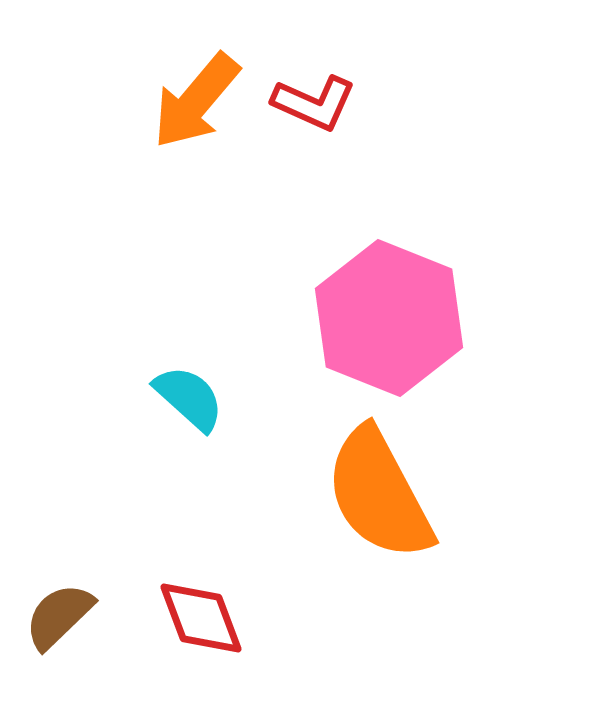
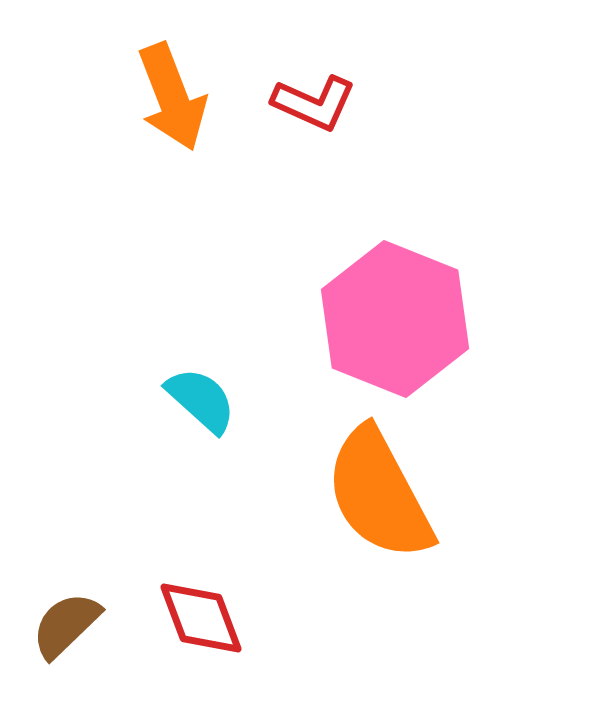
orange arrow: moved 24 px left, 4 px up; rotated 61 degrees counterclockwise
pink hexagon: moved 6 px right, 1 px down
cyan semicircle: moved 12 px right, 2 px down
brown semicircle: moved 7 px right, 9 px down
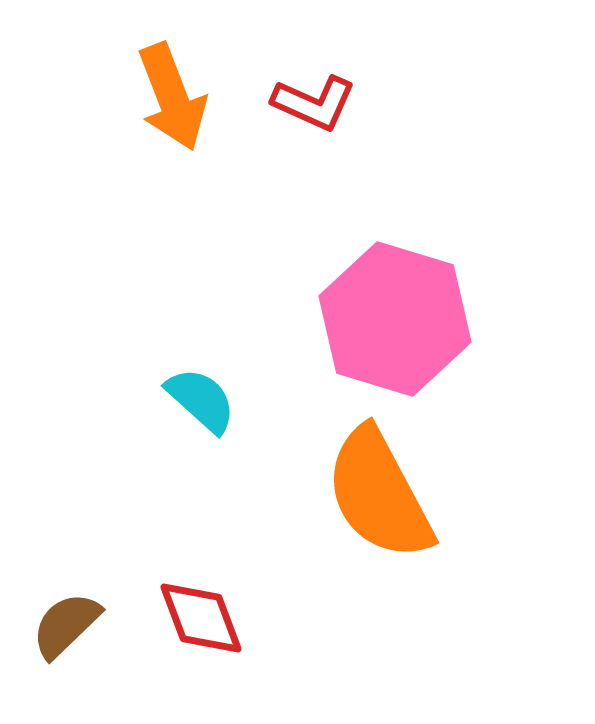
pink hexagon: rotated 5 degrees counterclockwise
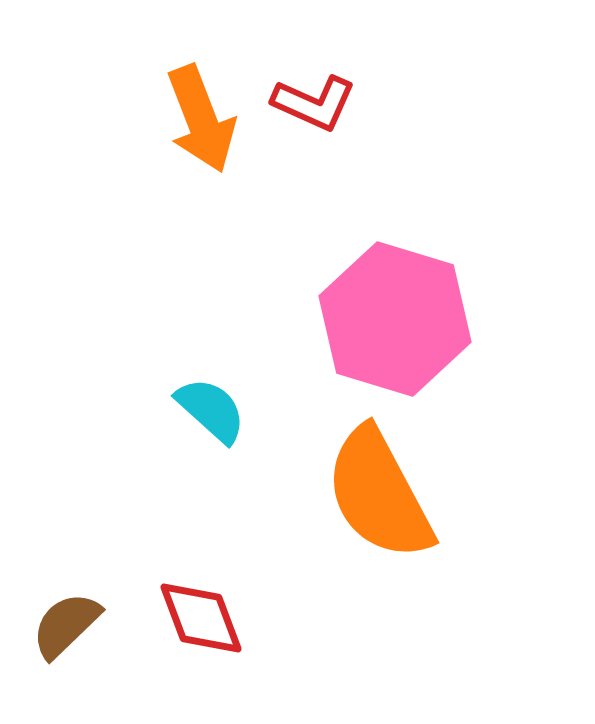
orange arrow: moved 29 px right, 22 px down
cyan semicircle: moved 10 px right, 10 px down
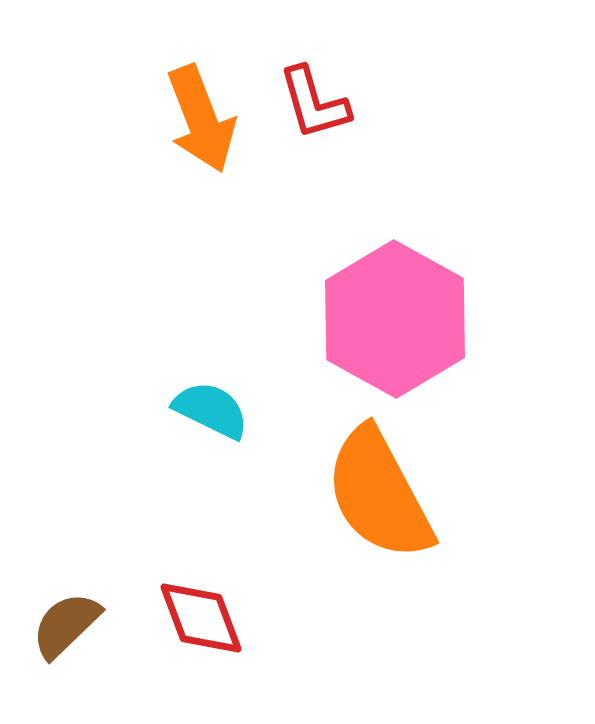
red L-shape: rotated 50 degrees clockwise
pink hexagon: rotated 12 degrees clockwise
cyan semicircle: rotated 16 degrees counterclockwise
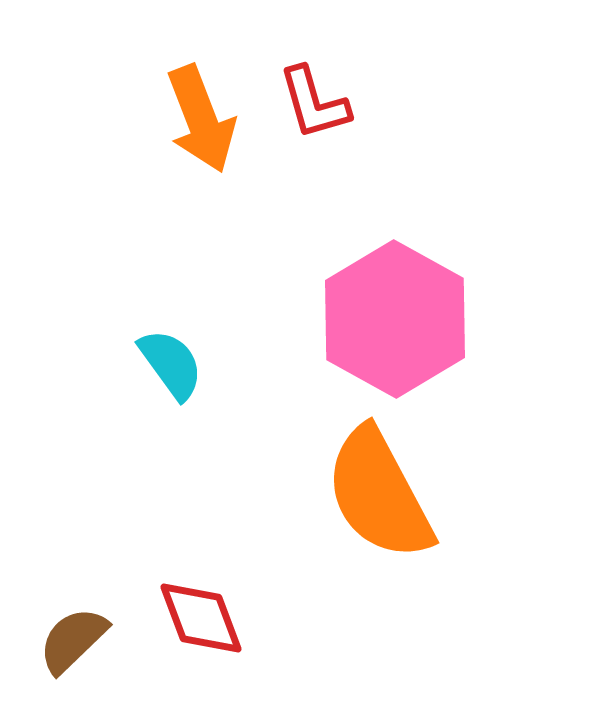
cyan semicircle: moved 40 px left, 46 px up; rotated 28 degrees clockwise
brown semicircle: moved 7 px right, 15 px down
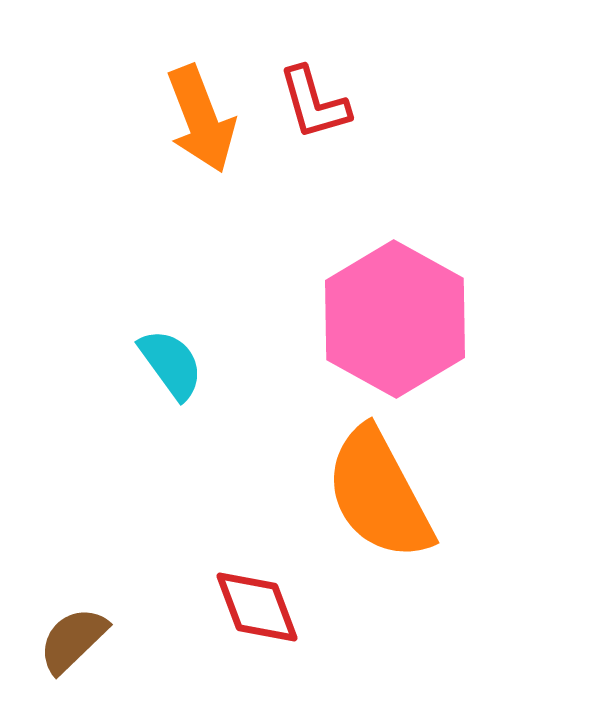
red diamond: moved 56 px right, 11 px up
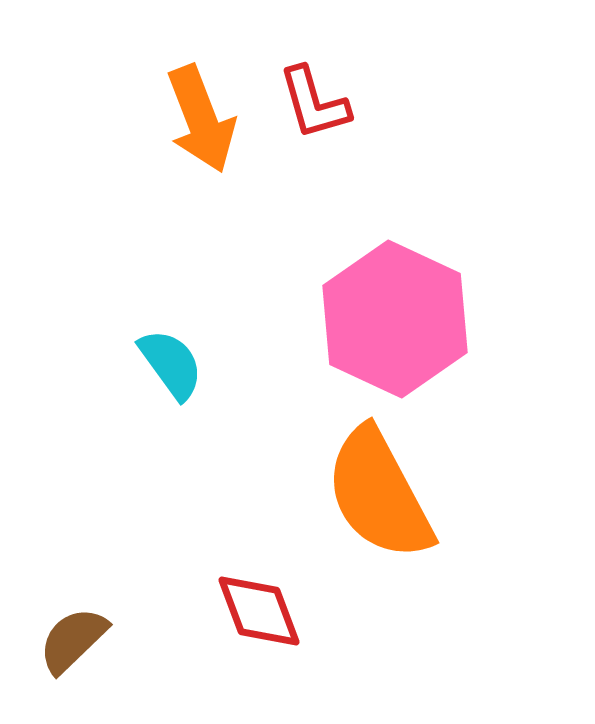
pink hexagon: rotated 4 degrees counterclockwise
red diamond: moved 2 px right, 4 px down
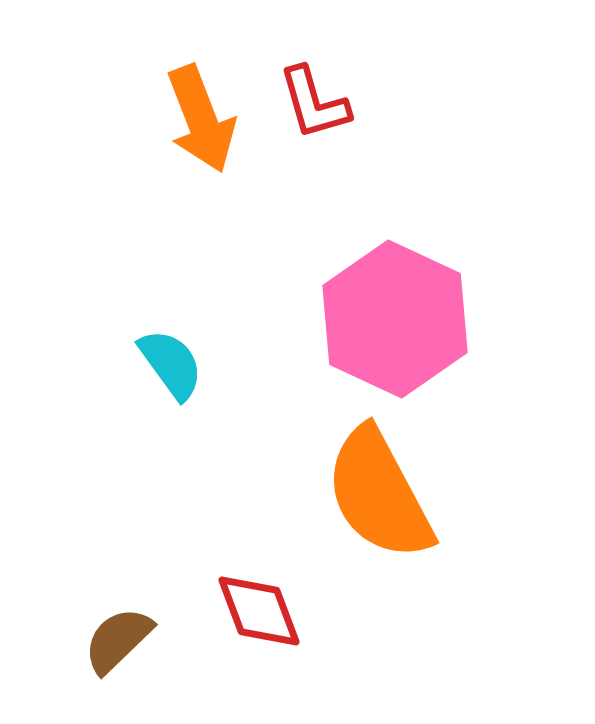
brown semicircle: moved 45 px right
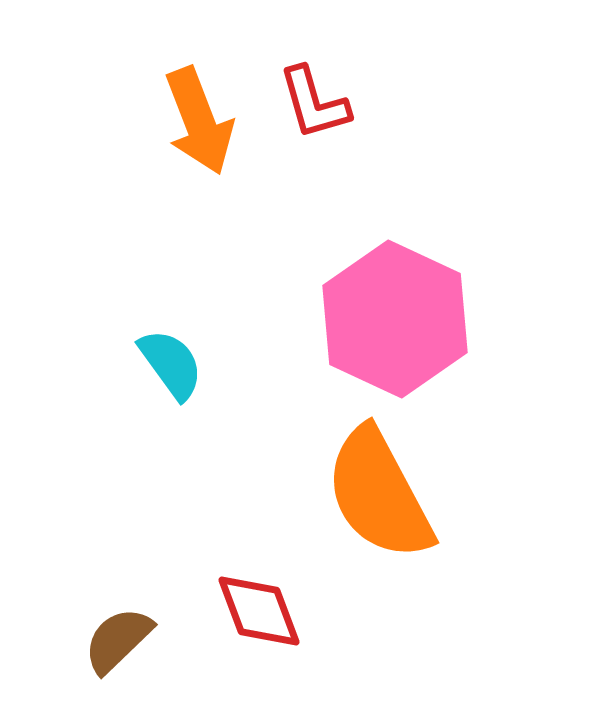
orange arrow: moved 2 px left, 2 px down
